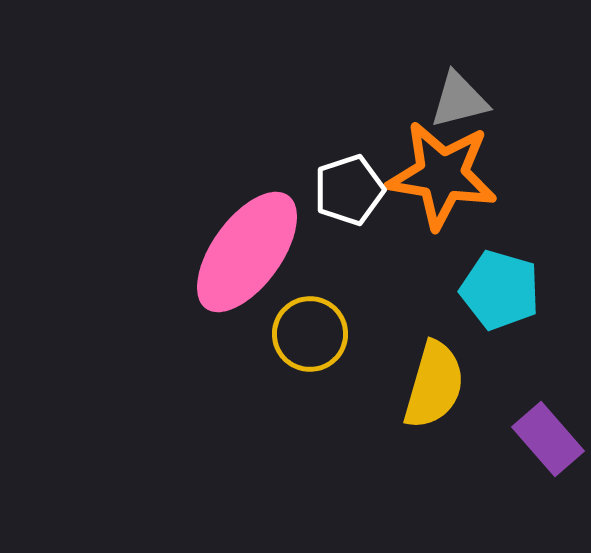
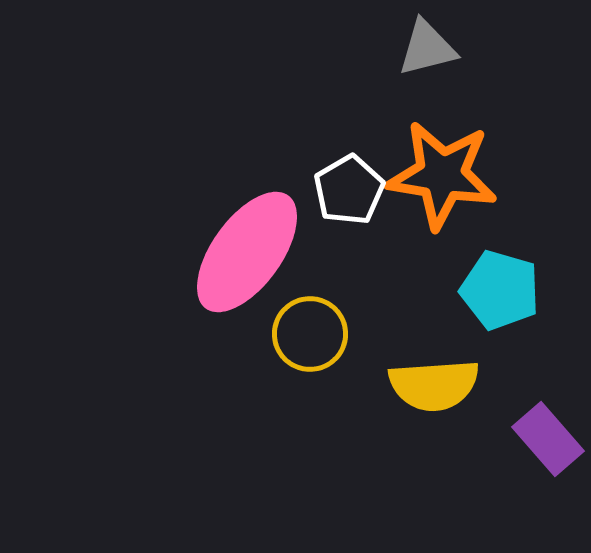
gray triangle: moved 32 px left, 52 px up
white pentagon: rotated 12 degrees counterclockwise
yellow semicircle: rotated 70 degrees clockwise
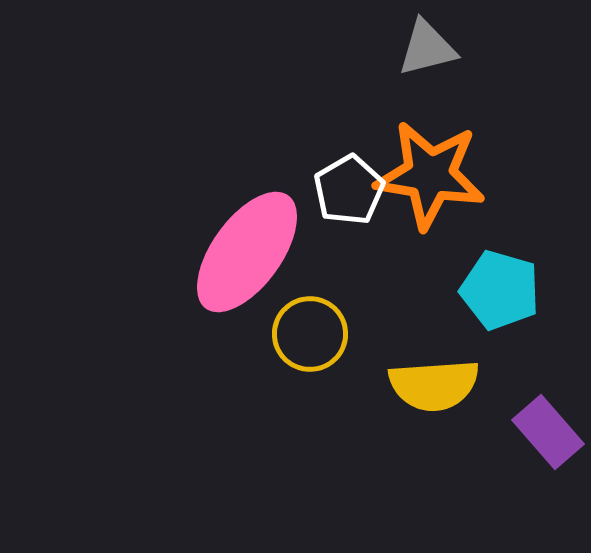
orange star: moved 12 px left
purple rectangle: moved 7 px up
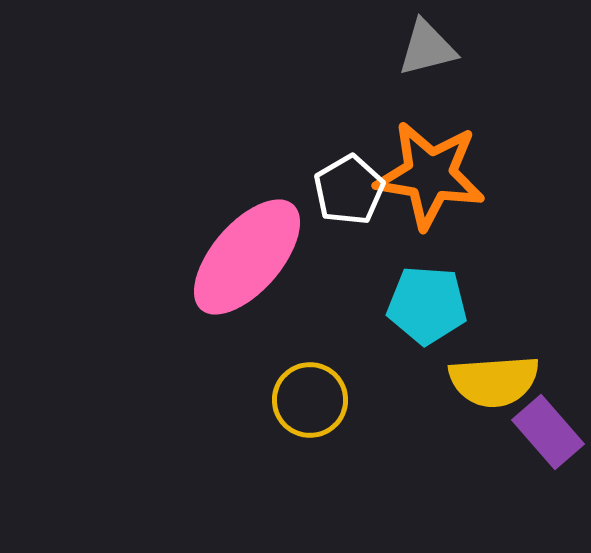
pink ellipse: moved 5 px down; rotated 5 degrees clockwise
cyan pentagon: moved 73 px left, 15 px down; rotated 12 degrees counterclockwise
yellow circle: moved 66 px down
yellow semicircle: moved 60 px right, 4 px up
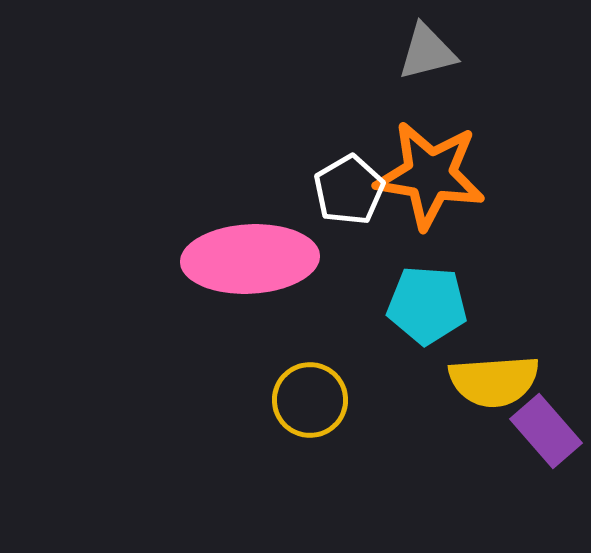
gray triangle: moved 4 px down
pink ellipse: moved 3 px right, 2 px down; rotated 46 degrees clockwise
purple rectangle: moved 2 px left, 1 px up
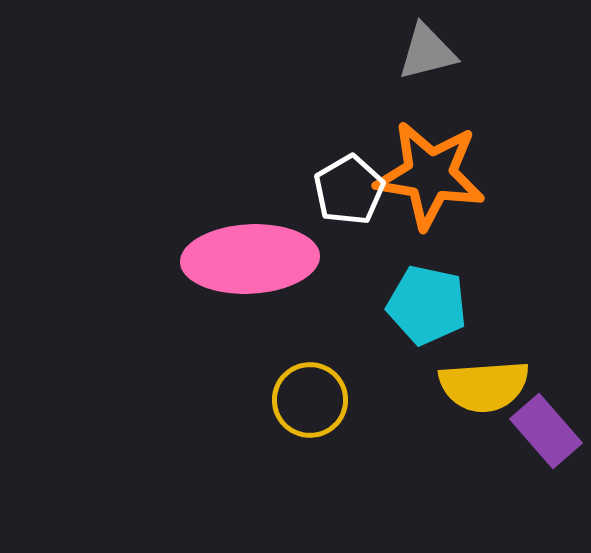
cyan pentagon: rotated 8 degrees clockwise
yellow semicircle: moved 10 px left, 5 px down
